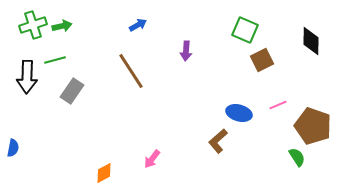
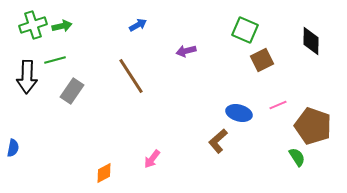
purple arrow: rotated 72 degrees clockwise
brown line: moved 5 px down
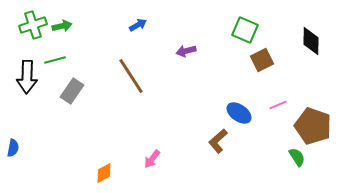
blue ellipse: rotated 20 degrees clockwise
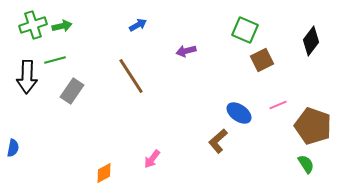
black diamond: rotated 36 degrees clockwise
green semicircle: moved 9 px right, 7 px down
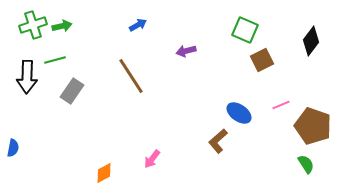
pink line: moved 3 px right
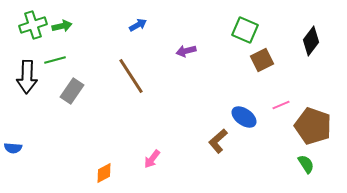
blue ellipse: moved 5 px right, 4 px down
blue semicircle: rotated 84 degrees clockwise
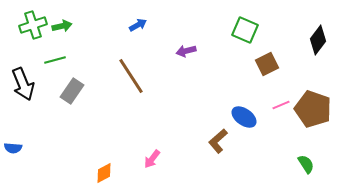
black diamond: moved 7 px right, 1 px up
brown square: moved 5 px right, 4 px down
black arrow: moved 4 px left, 7 px down; rotated 24 degrees counterclockwise
brown pentagon: moved 17 px up
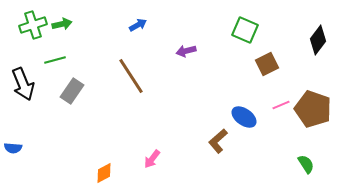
green arrow: moved 2 px up
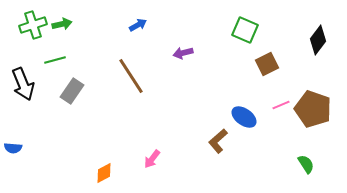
purple arrow: moved 3 px left, 2 px down
